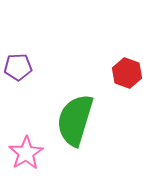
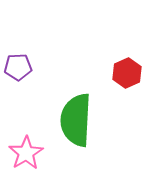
red hexagon: rotated 16 degrees clockwise
green semicircle: moved 1 px right; rotated 14 degrees counterclockwise
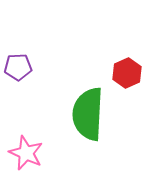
green semicircle: moved 12 px right, 6 px up
pink star: rotated 16 degrees counterclockwise
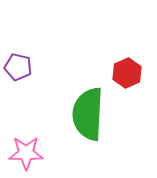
purple pentagon: rotated 16 degrees clockwise
pink star: rotated 24 degrees counterclockwise
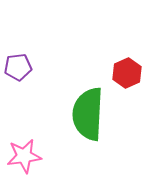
purple pentagon: rotated 20 degrees counterclockwise
pink star: moved 2 px left, 3 px down; rotated 8 degrees counterclockwise
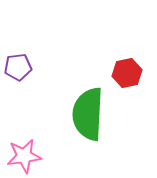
red hexagon: rotated 12 degrees clockwise
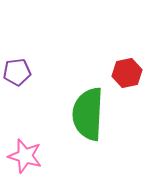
purple pentagon: moved 1 px left, 5 px down
pink star: moved 1 px right; rotated 24 degrees clockwise
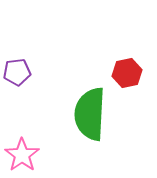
green semicircle: moved 2 px right
pink star: moved 3 px left, 1 px up; rotated 20 degrees clockwise
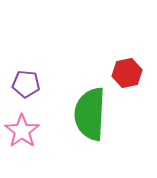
purple pentagon: moved 9 px right, 12 px down; rotated 12 degrees clockwise
pink star: moved 24 px up
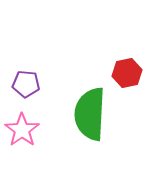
pink star: moved 1 px up
